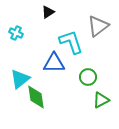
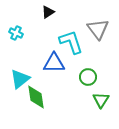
gray triangle: moved 3 px down; rotated 30 degrees counterclockwise
green triangle: rotated 30 degrees counterclockwise
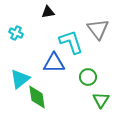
black triangle: rotated 24 degrees clockwise
green diamond: moved 1 px right
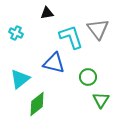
black triangle: moved 1 px left, 1 px down
cyan L-shape: moved 5 px up
blue triangle: rotated 15 degrees clockwise
green diamond: moved 7 px down; rotated 60 degrees clockwise
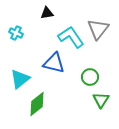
gray triangle: rotated 15 degrees clockwise
cyan L-shape: rotated 16 degrees counterclockwise
green circle: moved 2 px right
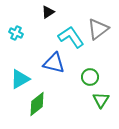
black triangle: moved 1 px right, 1 px up; rotated 24 degrees counterclockwise
gray triangle: rotated 15 degrees clockwise
cyan triangle: rotated 10 degrees clockwise
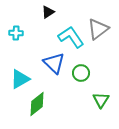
cyan cross: rotated 24 degrees counterclockwise
blue triangle: rotated 30 degrees clockwise
green circle: moved 9 px left, 4 px up
